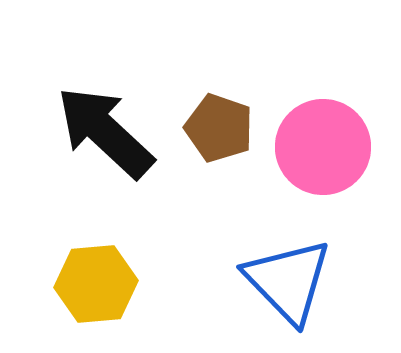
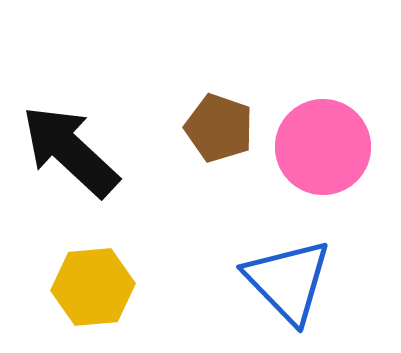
black arrow: moved 35 px left, 19 px down
yellow hexagon: moved 3 px left, 3 px down
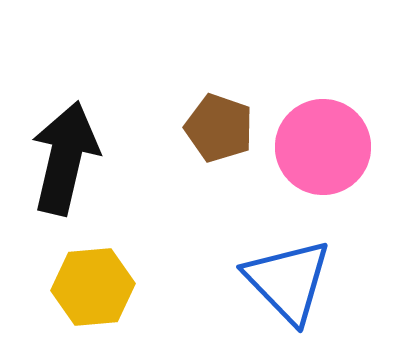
black arrow: moved 5 px left, 7 px down; rotated 60 degrees clockwise
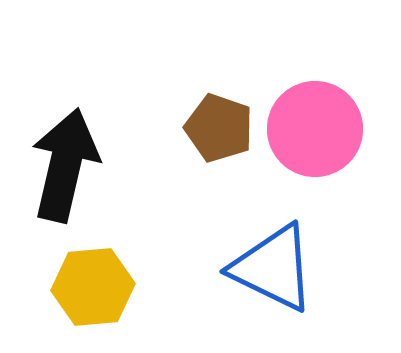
pink circle: moved 8 px left, 18 px up
black arrow: moved 7 px down
blue triangle: moved 15 px left, 13 px up; rotated 20 degrees counterclockwise
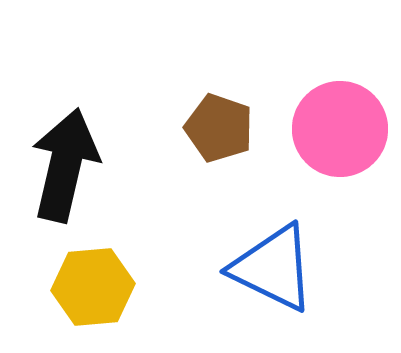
pink circle: moved 25 px right
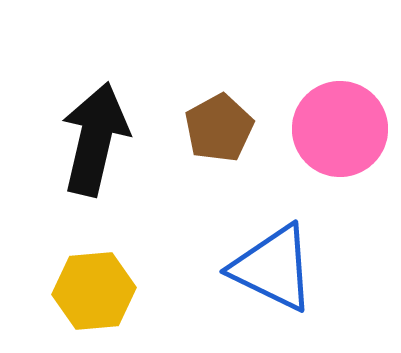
brown pentagon: rotated 24 degrees clockwise
black arrow: moved 30 px right, 26 px up
yellow hexagon: moved 1 px right, 4 px down
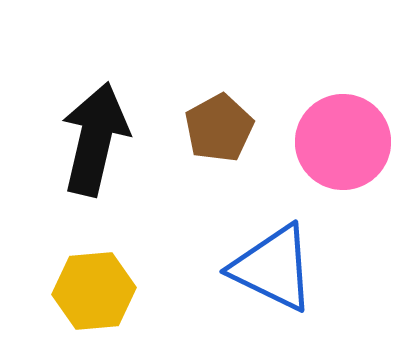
pink circle: moved 3 px right, 13 px down
